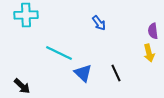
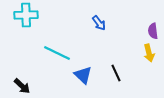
cyan line: moved 2 px left
blue triangle: moved 2 px down
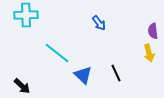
cyan line: rotated 12 degrees clockwise
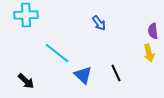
black arrow: moved 4 px right, 5 px up
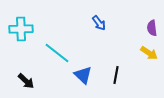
cyan cross: moved 5 px left, 14 px down
purple semicircle: moved 1 px left, 3 px up
yellow arrow: rotated 42 degrees counterclockwise
black line: moved 2 px down; rotated 36 degrees clockwise
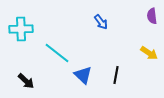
blue arrow: moved 2 px right, 1 px up
purple semicircle: moved 12 px up
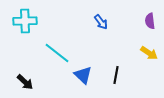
purple semicircle: moved 2 px left, 5 px down
cyan cross: moved 4 px right, 8 px up
black arrow: moved 1 px left, 1 px down
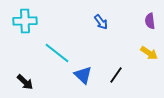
black line: rotated 24 degrees clockwise
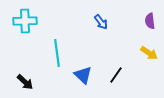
cyan line: rotated 44 degrees clockwise
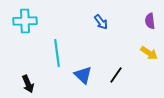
black arrow: moved 3 px right, 2 px down; rotated 24 degrees clockwise
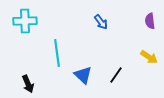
yellow arrow: moved 4 px down
